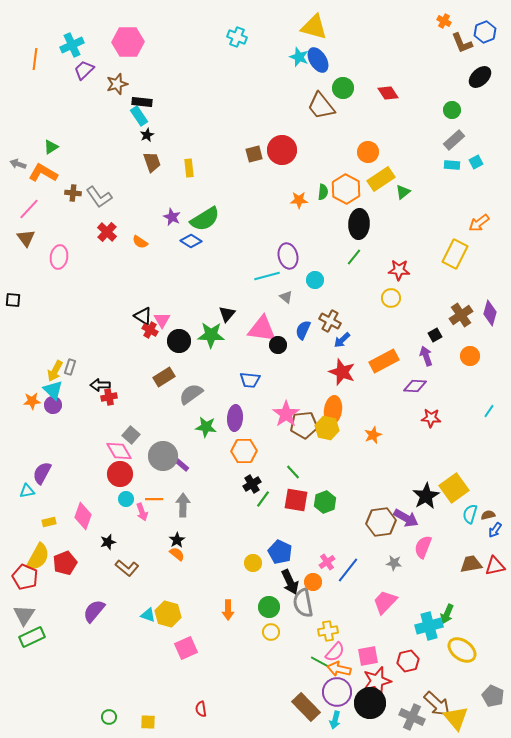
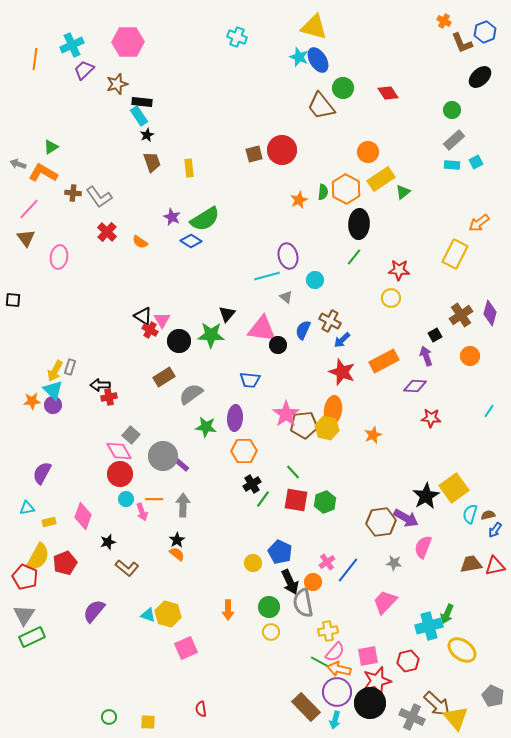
orange star at (299, 200): rotated 24 degrees counterclockwise
cyan triangle at (27, 491): moved 17 px down
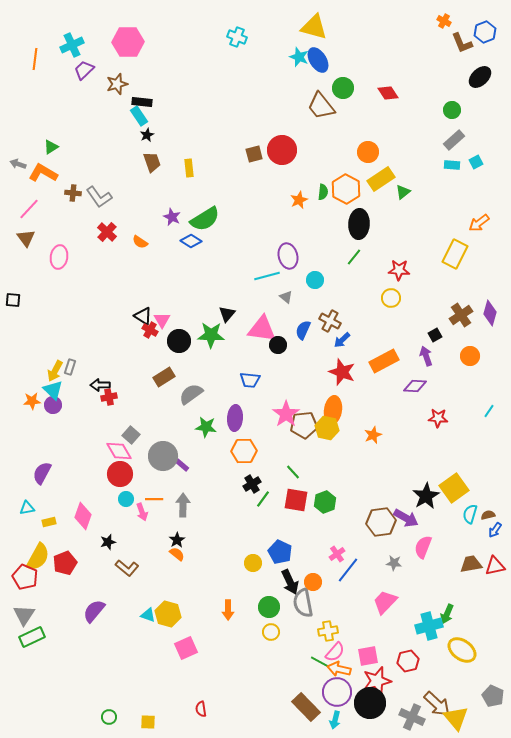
red star at (431, 418): moved 7 px right
pink cross at (327, 562): moved 10 px right, 8 px up
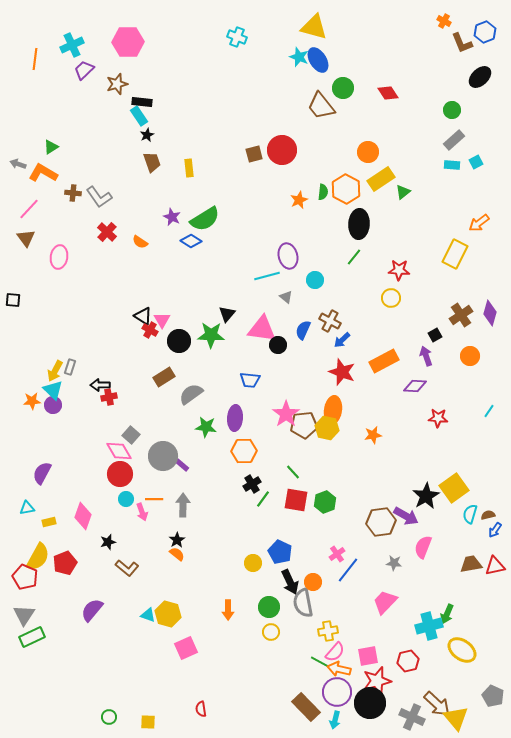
orange star at (373, 435): rotated 12 degrees clockwise
purple arrow at (406, 518): moved 2 px up
purple semicircle at (94, 611): moved 2 px left, 1 px up
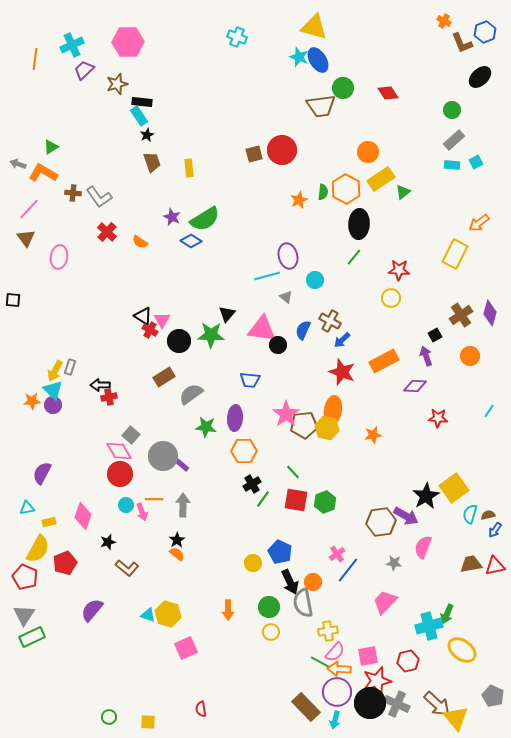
brown trapezoid at (321, 106): rotated 60 degrees counterclockwise
cyan circle at (126, 499): moved 6 px down
yellow semicircle at (38, 557): moved 8 px up
orange arrow at (339, 669): rotated 10 degrees counterclockwise
gray cross at (412, 717): moved 15 px left, 13 px up
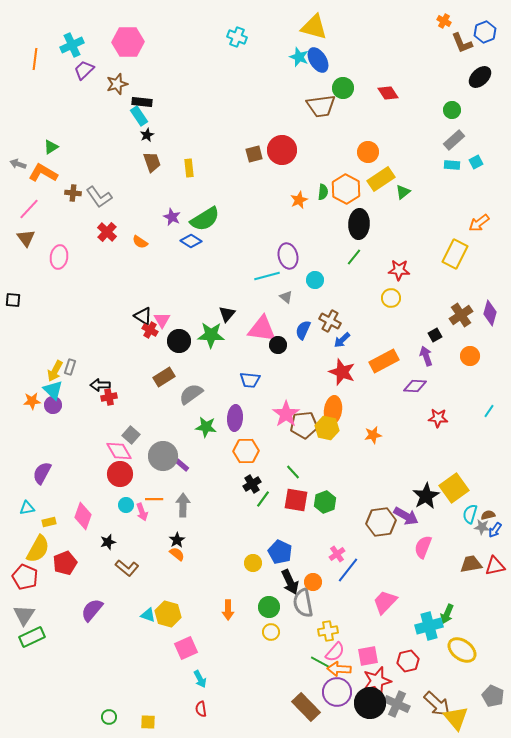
orange hexagon at (244, 451): moved 2 px right
gray star at (394, 563): moved 88 px right, 36 px up
cyan arrow at (335, 720): moved 135 px left, 41 px up; rotated 42 degrees counterclockwise
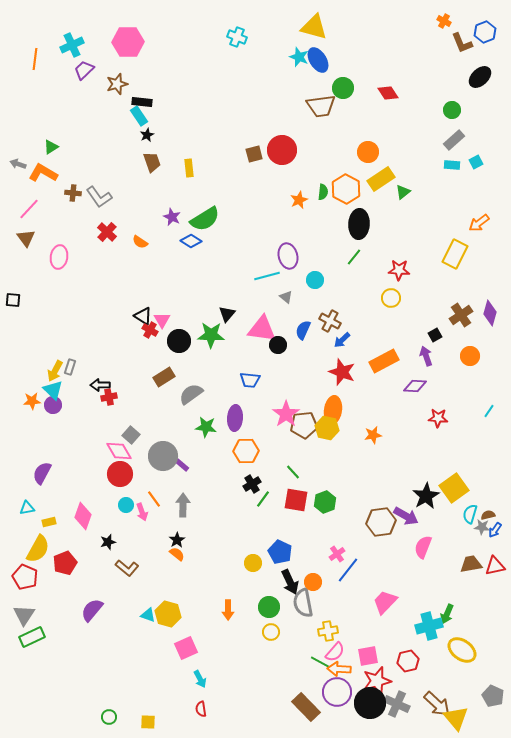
orange line at (154, 499): rotated 54 degrees clockwise
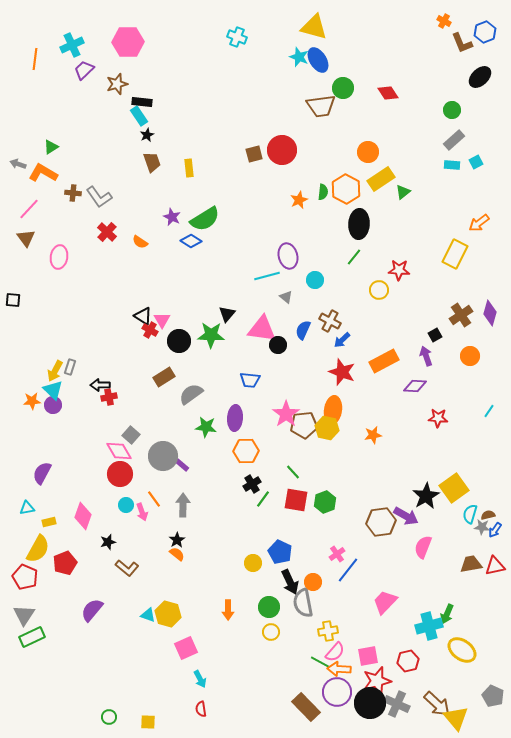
yellow circle at (391, 298): moved 12 px left, 8 px up
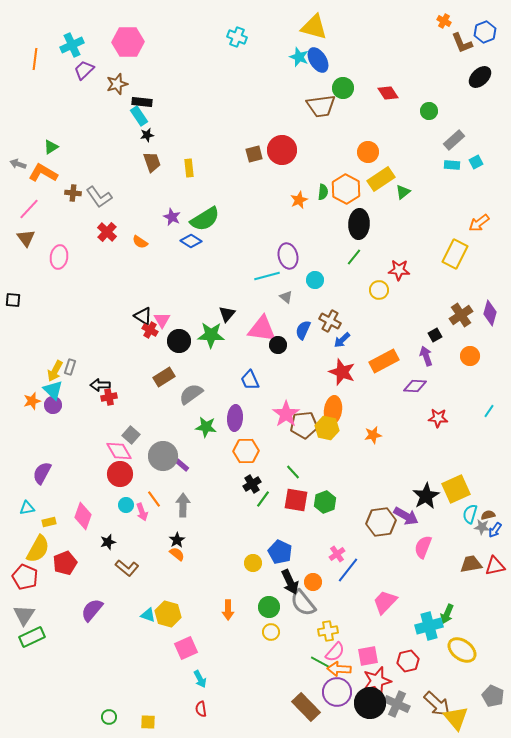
green circle at (452, 110): moved 23 px left, 1 px down
black star at (147, 135): rotated 16 degrees clockwise
blue trapezoid at (250, 380): rotated 60 degrees clockwise
orange star at (32, 401): rotated 12 degrees counterclockwise
yellow square at (454, 488): moved 2 px right, 1 px down; rotated 12 degrees clockwise
gray semicircle at (303, 603): rotated 28 degrees counterclockwise
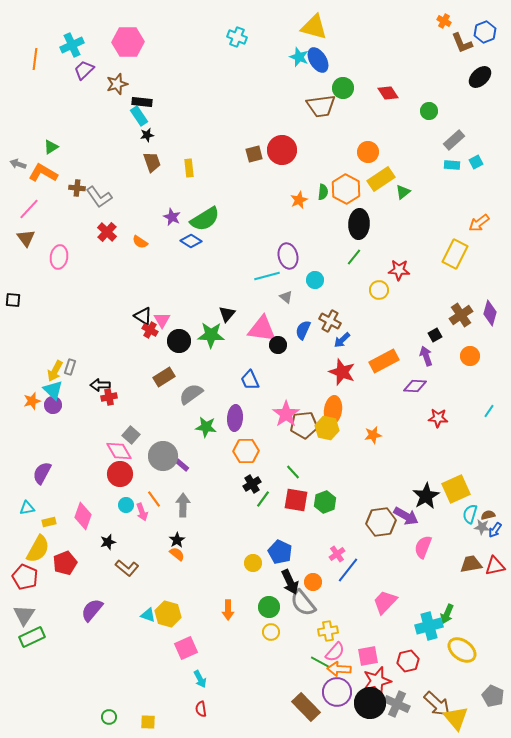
brown cross at (73, 193): moved 4 px right, 5 px up
